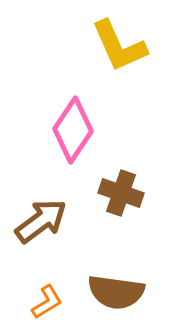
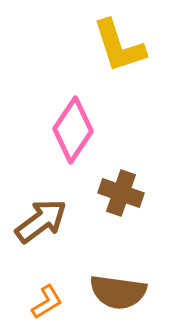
yellow L-shape: rotated 6 degrees clockwise
brown semicircle: moved 2 px right
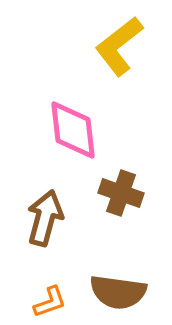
yellow L-shape: rotated 70 degrees clockwise
pink diamond: rotated 40 degrees counterclockwise
brown arrow: moved 4 px right, 3 px up; rotated 38 degrees counterclockwise
orange L-shape: moved 3 px right; rotated 12 degrees clockwise
